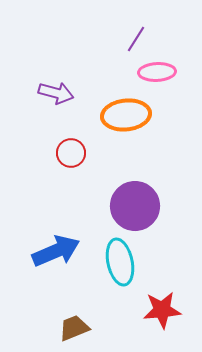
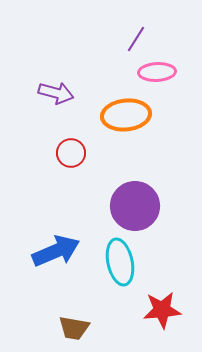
brown trapezoid: rotated 148 degrees counterclockwise
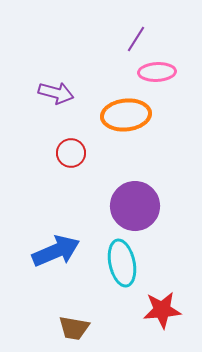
cyan ellipse: moved 2 px right, 1 px down
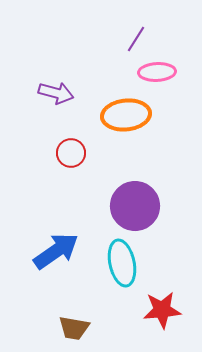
blue arrow: rotated 12 degrees counterclockwise
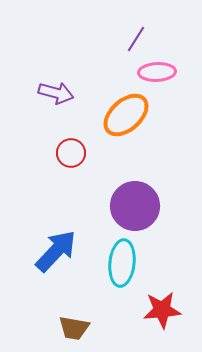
orange ellipse: rotated 36 degrees counterclockwise
blue arrow: rotated 12 degrees counterclockwise
cyan ellipse: rotated 18 degrees clockwise
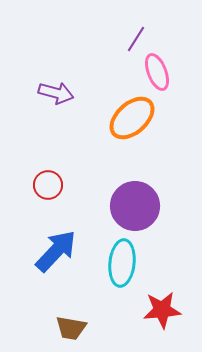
pink ellipse: rotated 72 degrees clockwise
orange ellipse: moved 6 px right, 3 px down
red circle: moved 23 px left, 32 px down
brown trapezoid: moved 3 px left
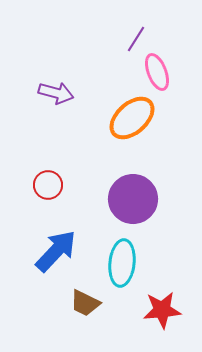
purple circle: moved 2 px left, 7 px up
brown trapezoid: moved 14 px right, 25 px up; rotated 16 degrees clockwise
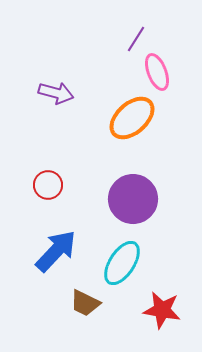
cyan ellipse: rotated 27 degrees clockwise
red star: rotated 15 degrees clockwise
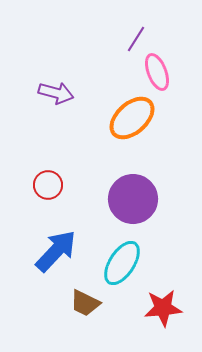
red star: moved 1 px right, 2 px up; rotated 15 degrees counterclockwise
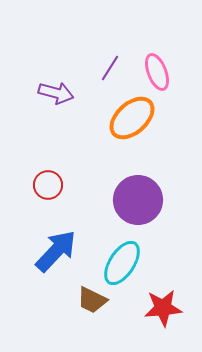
purple line: moved 26 px left, 29 px down
purple circle: moved 5 px right, 1 px down
brown trapezoid: moved 7 px right, 3 px up
